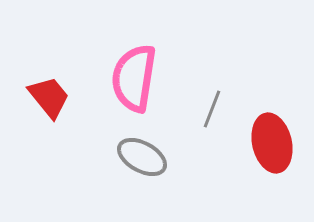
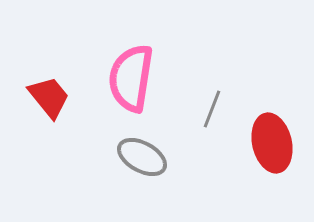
pink semicircle: moved 3 px left
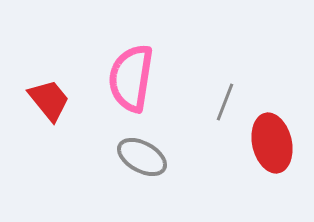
red trapezoid: moved 3 px down
gray line: moved 13 px right, 7 px up
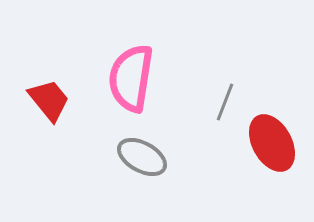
red ellipse: rotated 16 degrees counterclockwise
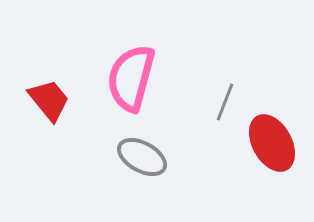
pink semicircle: rotated 6 degrees clockwise
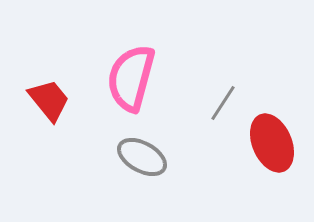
gray line: moved 2 px left, 1 px down; rotated 12 degrees clockwise
red ellipse: rotated 6 degrees clockwise
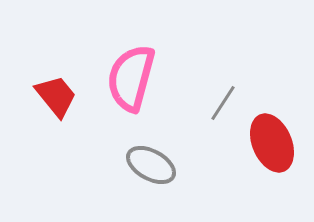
red trapezoid: moved 7 px right, 4 px up
gray ellipse: moved 9 px right, 8 px down
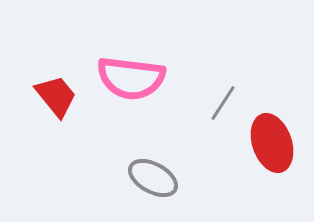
pink semicircle: rotated 98 degrees counterclockwise
red ellipse: rotated 4 degrees clockwise
gray ellipse: moved 2 px right, 13 px down
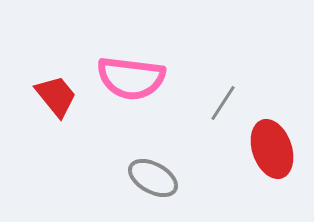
red ellipse: moved 6 px down
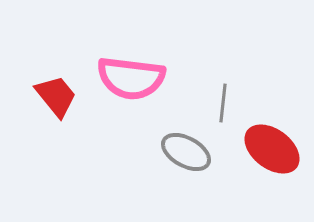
gray line: rotated 27 degrees counterclockwise
red ellipse: rotated 34 degrees counterclockwise
gray ellipse: moved 33 px right, 26 px up
